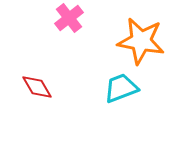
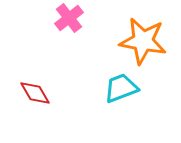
orange star: moved 2 px right
red diamond: moved 2 px left, 6 px down
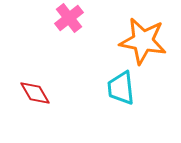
cyan trapezoid: rotated 75 degrees counterclockwise
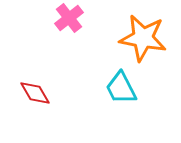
orange star: moved 3 px up
cyan trapezoid: rotated 21 degrees counterclockwise
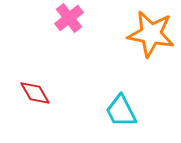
orange star: moved 8 px right, 4 px up
cyan trapezoid: moved 23 px down
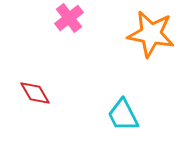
cyan trapezoid: moved 2 px right, 4 px down
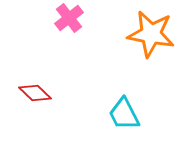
red diamond: rotated 16 degrees counterclockwise
cyan trapezoid: moved 1 px right, 1 px up
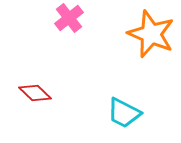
orange star: rotated 12 degrees clockwise
cyan trapezoid: moved 1 px up; rotated 36 degrees counterclockwise
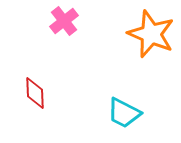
pink cross: moved 5 px left, 3 px down
red diamond: rotated 44 degrees clockwise
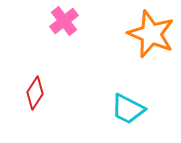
red diamond: rotated 36 degrees clockwise
cyan trapezoid: moved 4 px right, 4 px up
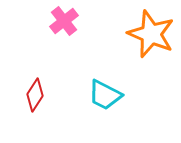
red diamond: moved 2 px down
cyan trapezoid: moved 23 px left, 14 px up
